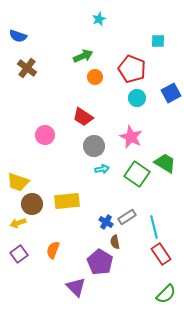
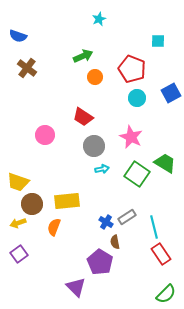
orange semicircle: moved 1 px right, 23 px up
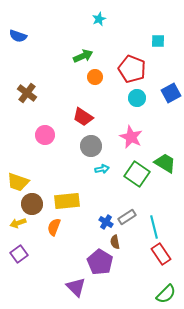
brown cross: moved 25 px down
gray circle: moved 3 px left
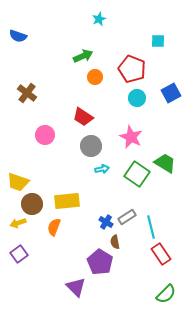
cyan line: moved 3 px left
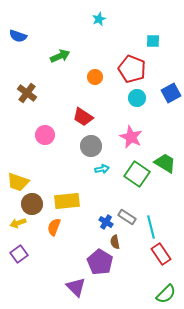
cyan square: moved 5 px left
green arrow: moved 23 px left
gray rectangle: rotated 66 degrees clockwise
